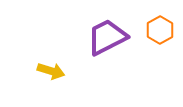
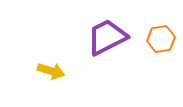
orange hexagon: moved 1 px right, 9 px down; rotated 20 degrees clockwise
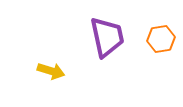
purple trapezoid: rotated 105 degrees clockwise
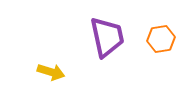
yellow arrow: moved 1 px down
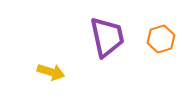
orange hexagon: rotated 8 degrees counterclockwise
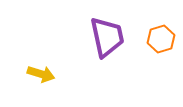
yellow arrow: moved 10 px left, 2 px down
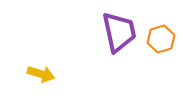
purple trapezoid: moved 12 px right, 5 px up
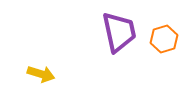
orange hexagon: moved 3 px right
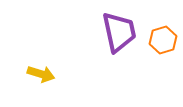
orange hexagon: moved 1 px left, 1 px down
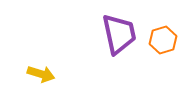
purple trapezoid: moved 2 px down
